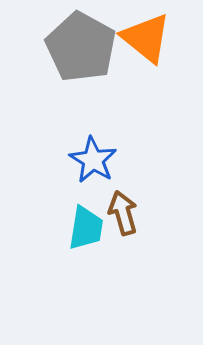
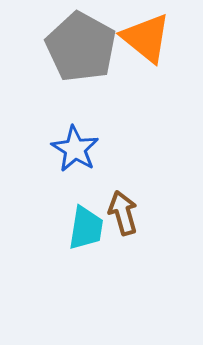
blue star: moved 18 px left, 11 px up
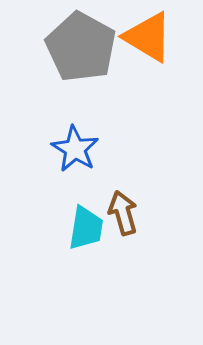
orange triangle: moved 2 px right, 1 px up; rotated 8 degrees counterclockwise
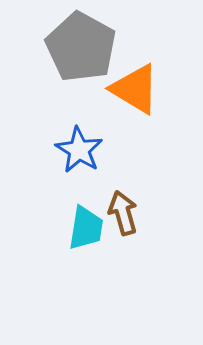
orange triangle: moved 13 px left, 52 px down
blue star: moved 4 px right, 1 px down
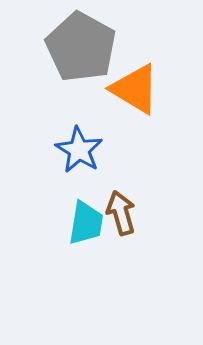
brown arrow: moved 2 px left
cyan trapezoid: moved 5 px up
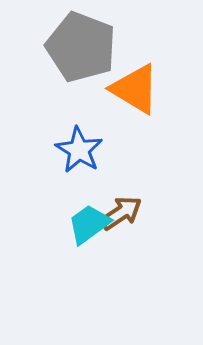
gray pentagon: rotated 8 degrees counterclockwise
brown arrow: rotated 72 degrees clockwise
cyan trapezoid: moved 3 px right, 1 px down; rotated 135 degrees counterclockwise
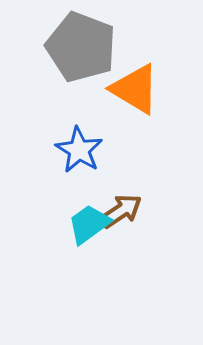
brown arrow: moved 2 px up
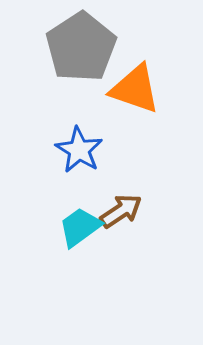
gray pentagon: rotated 18 degrees clockwise
orange triangle: rotated 12 degrees counterclockwise
cyan trapezoid: moved 9 px left, 3 px down
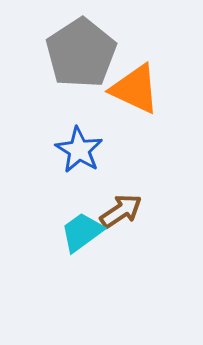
gray pentagon: moved 6 px down
orange triangle: rotated 6 degrees clockwise
cyan trapezoid: moved 2 px right, 5 px down
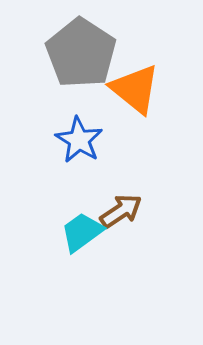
gray pentagon: rotated 6 degrees counterclockwise
orange triangle: rotated 14 degrees clockwise
blue star: moved 10 px up
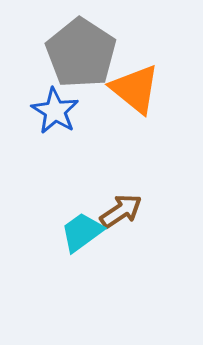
blue star: moved 24 px left, 29 px up
